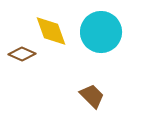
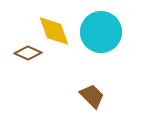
yellow diamond: moved 3 px right
brown diamond: moved 6 px right, 1 px up
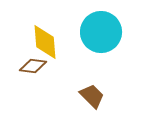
yellow diamond: moved 9 px left, 11 px down; rotated 15 degrees clockwise
brown diamond: moved 5 px right, 13 px down; rotated 16 degrees counterclockwise
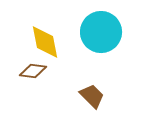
yellow diamond: rotated 6 degrees counterclockwise
brown diamond: moved 5 px down
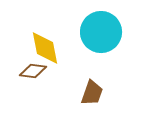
yellow diamond: moved 6 px down
brown trapezoid: moved 3 px up; rotated 64 degrees clockwise
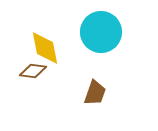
brown trapezoid: moved 3 px right
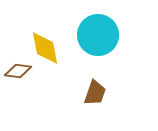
cyan circle: moved 3 px left, 3 px down
brown diamond: moved 15 px left
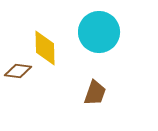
cyan circle: moved 1 px right, 3 px up
yellow diamond: rotated 9 degrees clockwise
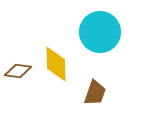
cyan circle: moved 1 px right
yellow diamond: moved 11 px right, 16 px down
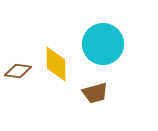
cyan circle: moved 3 px right, 12 px down
brown trapezoid: rotated 56 degrees clockwise
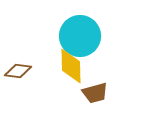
cyan circle: moved 23 px left, 8 px up
yellow diamond: moved 15 px right, 2 px down
